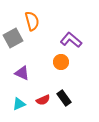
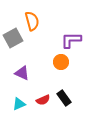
purple L-shape: rotated 40 degrees counterclockwise
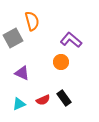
purple L-shape: rotated 40 degrees clockwise
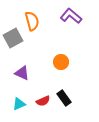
purple L-shape: moved 24 px up
red semicircle: moved 1 px down
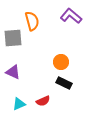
gray square: rotated 24 degrees clockwise
purple triangle: moved 9 px left, 1 px up
black rectangle: moved 15 px up; rotated 28 degrees counterclockwise
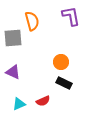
purple L-shape: rotated 40 degrees clockwise
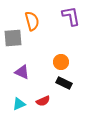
purple triangle: moved 9 px right
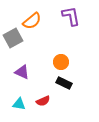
orange semicircle: rotated 66 degrees clockwise
gray square: rotated 24 degrees counterclockwise
cyan triangle: rotated 32 degrees clockwise
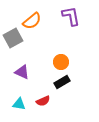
black rectangle: moved 2 px left, 1 px up; rotated 56 degrees counterclockwise
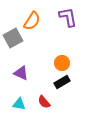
purple L-shape: moved 3 px left, 1 px down
orange semicircle: rotated 18 degrees counterclockwise
orange circle: moved 1 px right, 1 px down
purple triangle: moved 1 px left, 1 px down
red semicircle: moved 1 px right, 1 px down; rotated 72 degrees clockwise
